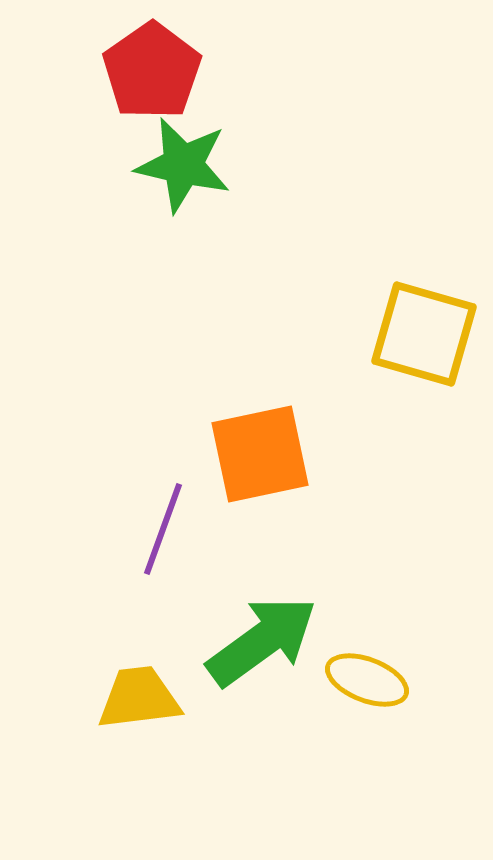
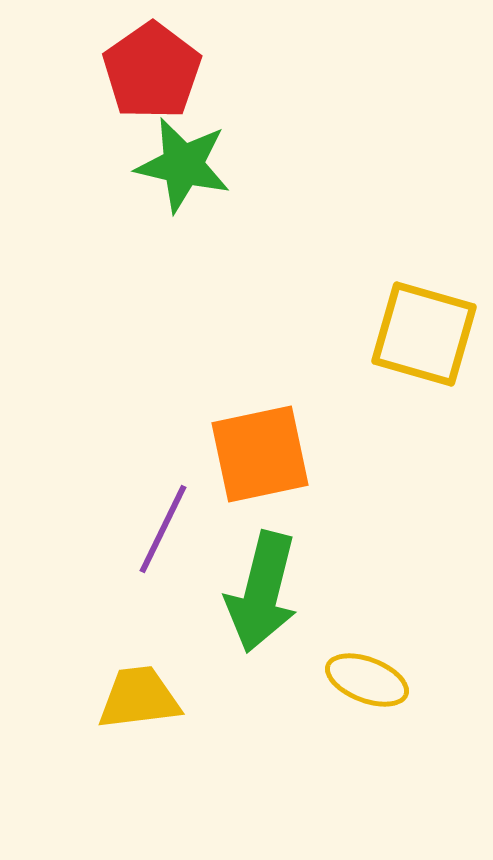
purple line: rotated 6 degrees clockwise
green arrow: moved 49 px up; rotated 140 degrees clockwise
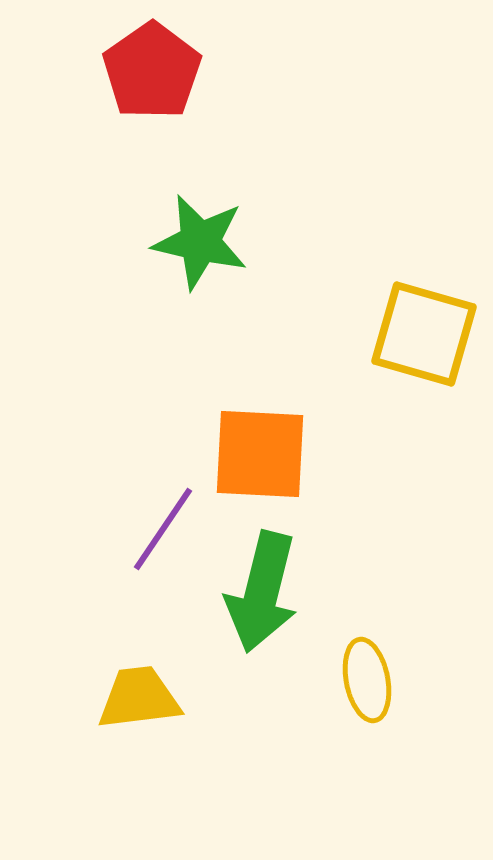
green star: moved 17 px right, 77 px down
orange square: rotated 15 degrees clockwise
purple line: rotated 8 degrees clockwise
yellow ellipse: rotated 58 degrees clockwise
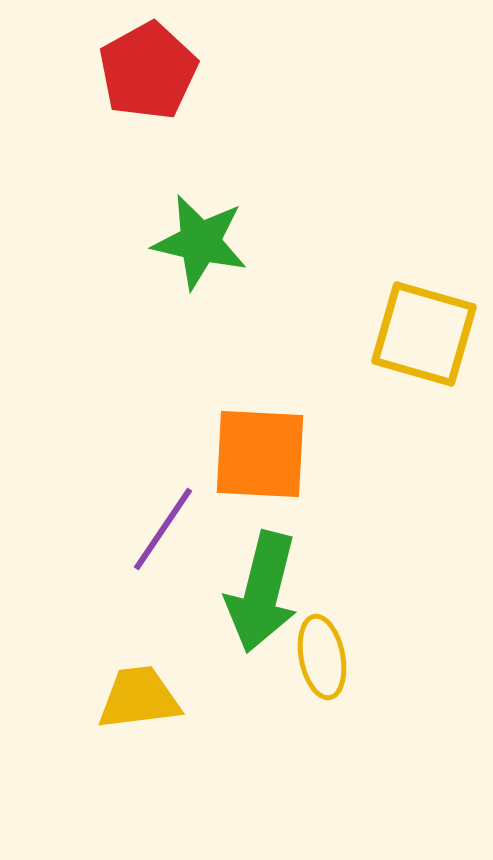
red pentagon: moved 4 px left; rotated 6 degrees clockwise
yellow ellipse: moved 45 px left, 23 px up
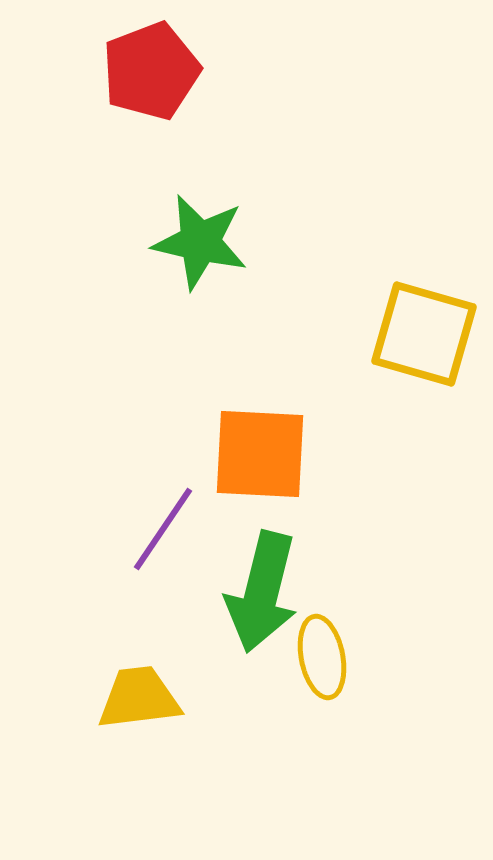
red pentagon: moved 3 px right; rotated 8 degrees clockwise
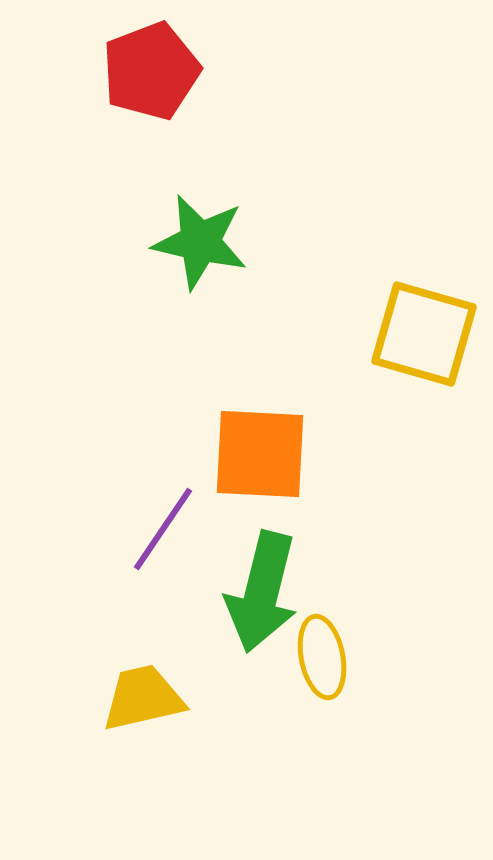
yellow trapezoid: moved 4 px right; rotated 6 degrees counterclockwise
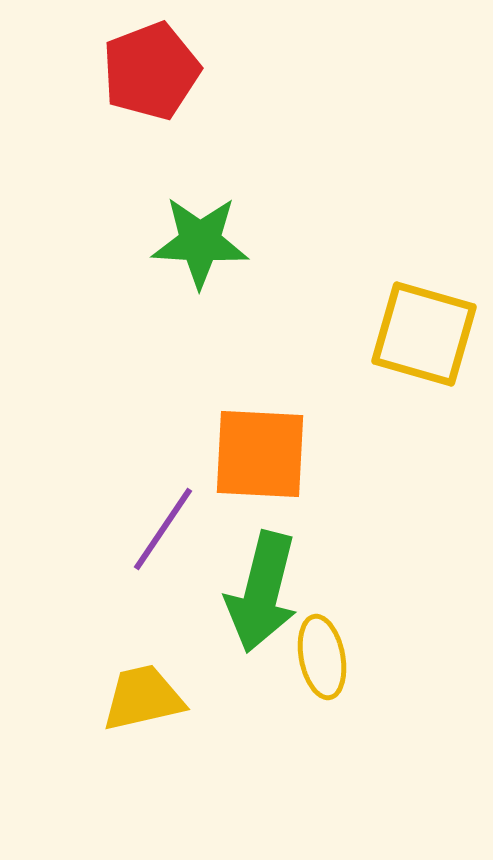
green star: rotated 10 degrees counterclockwise
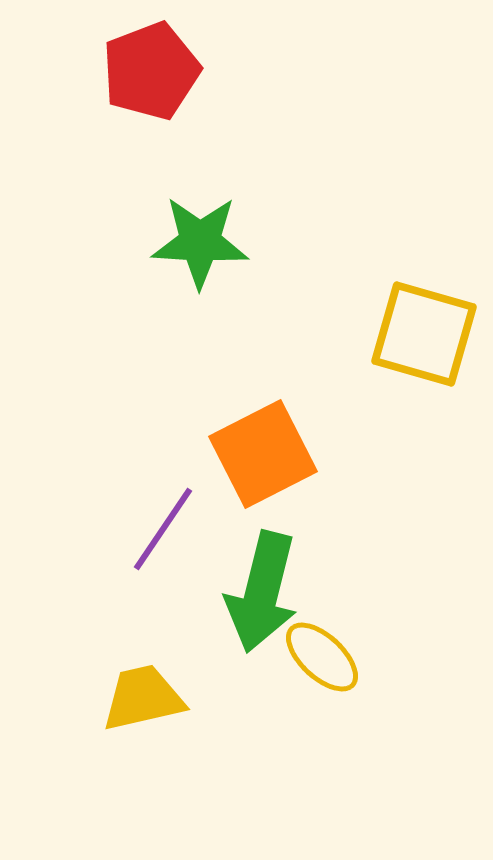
orange square: moved 3 px right; rotated 30 degrees counterclockwise
yellow ellipse: rotated 36 degrees counterclockwise
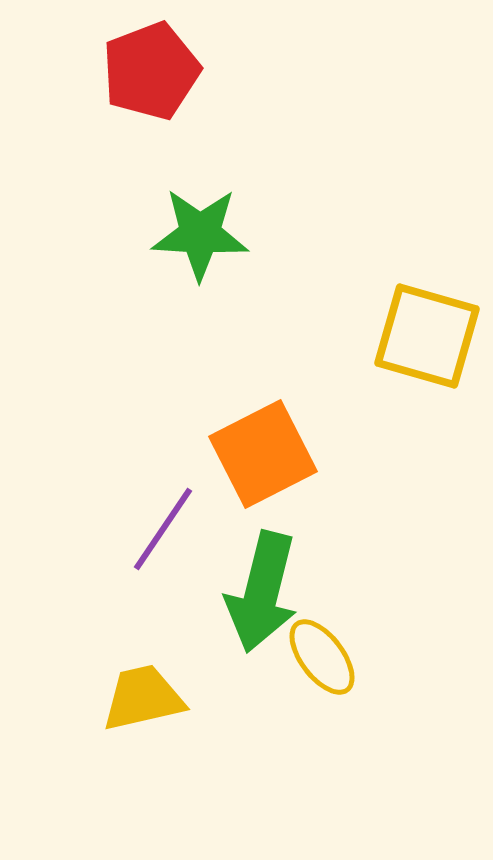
green star: moved 8 px up
yellow square: moved 3 px right, 2 px down
yellow ellipse: rotated 10 degrees clockwise
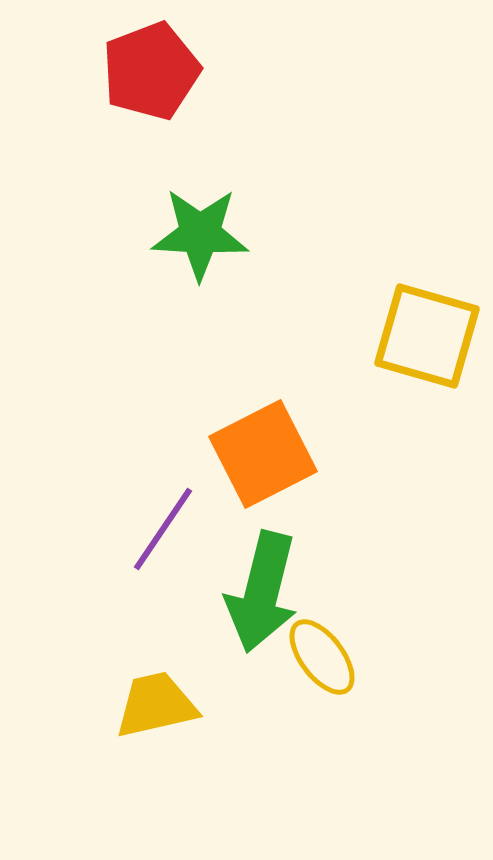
yellow trapezoid: moved 13 px right, 7 px down
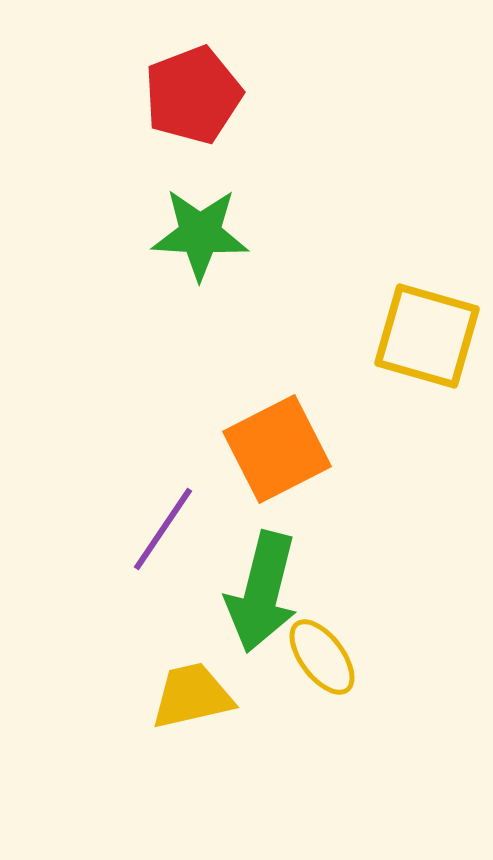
red pentagon: moved 42 px right, 24 px down
orange square: moved 14 px right, 5 px up
yellow trapezoid: moved 36 px right, 9 px up
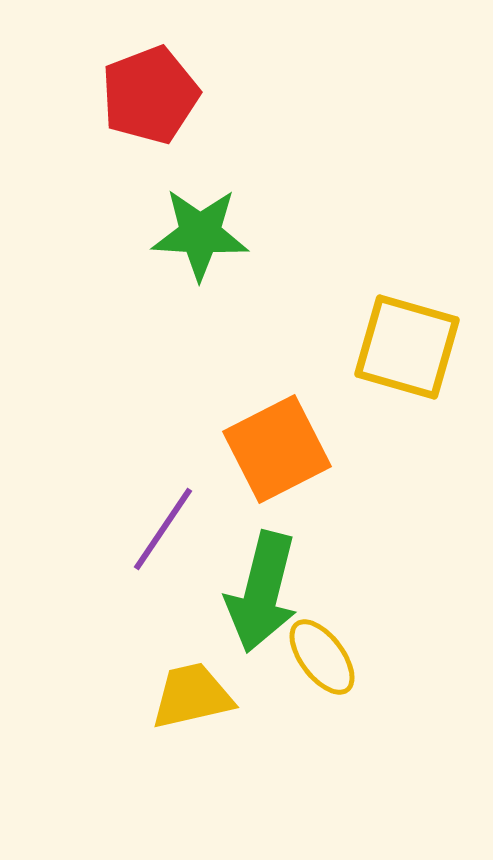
red pentagon: moved 43 px left
yellow square: moved 20 px left, 11 px down
